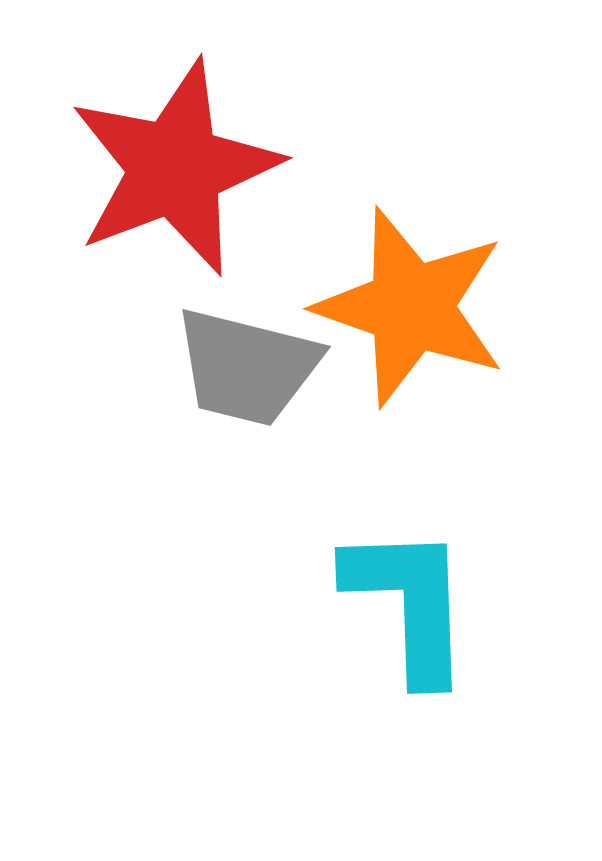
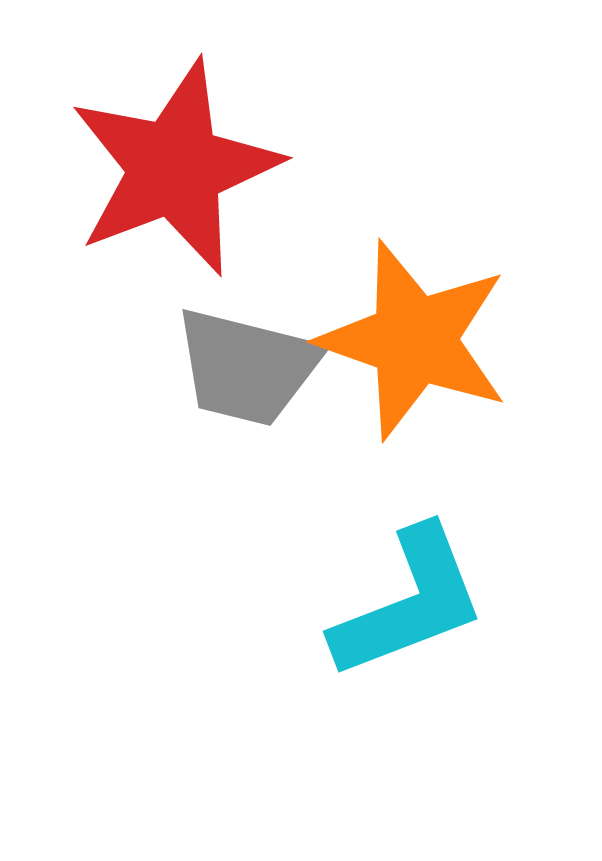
orange star: moved 3 px right, 33 px down
cyan L-shape: rotated 71 degrees clockwise
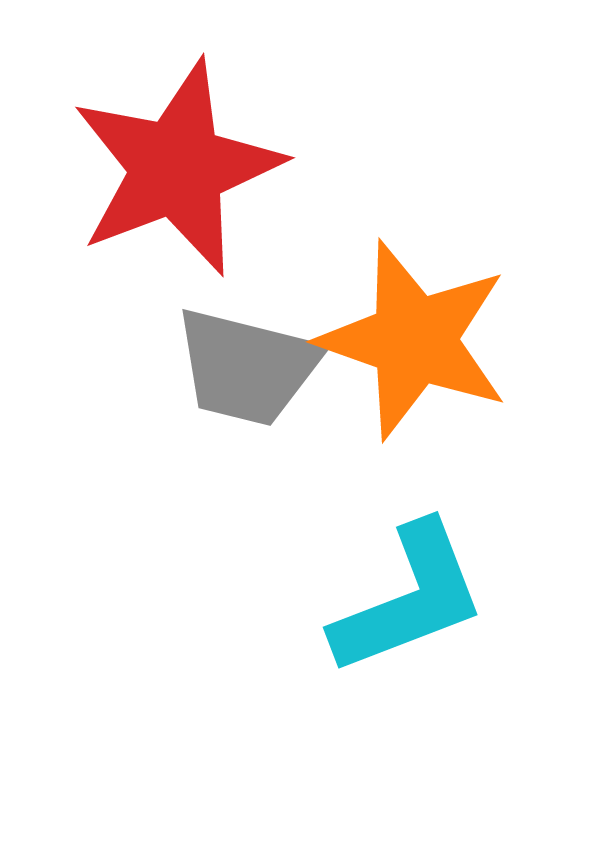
red star: moved 2 px right
cyan L-shape: moved 4 px up
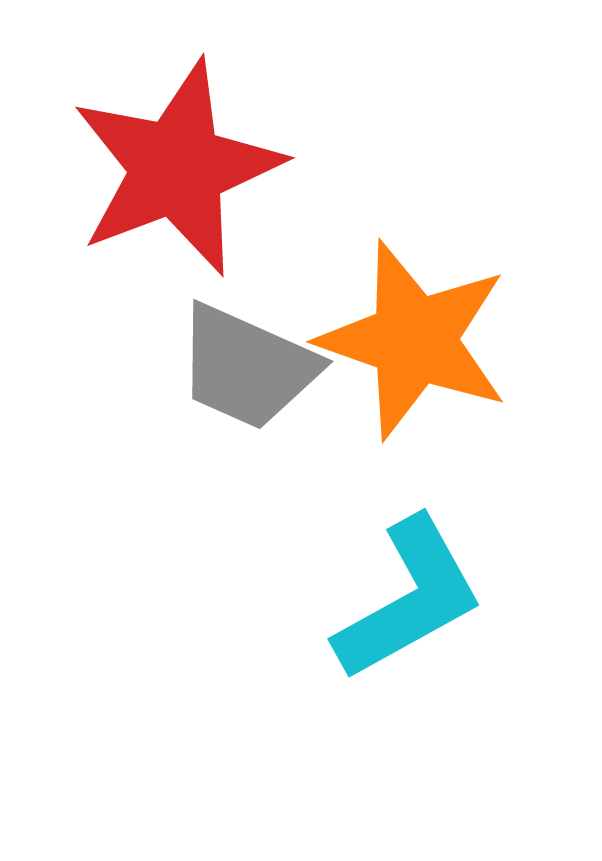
gray trapezoid: rotated 10 degrees clockwise
cyan L-shape: rotated 8 degrees counterclockwise
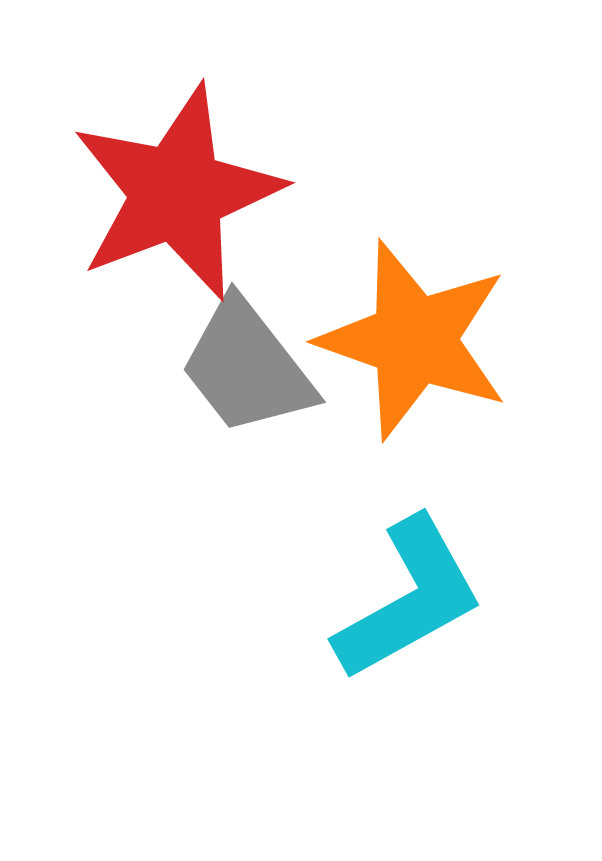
red star: moved 25 px down
gray trapezoid: rotated 28 degrees clockwise
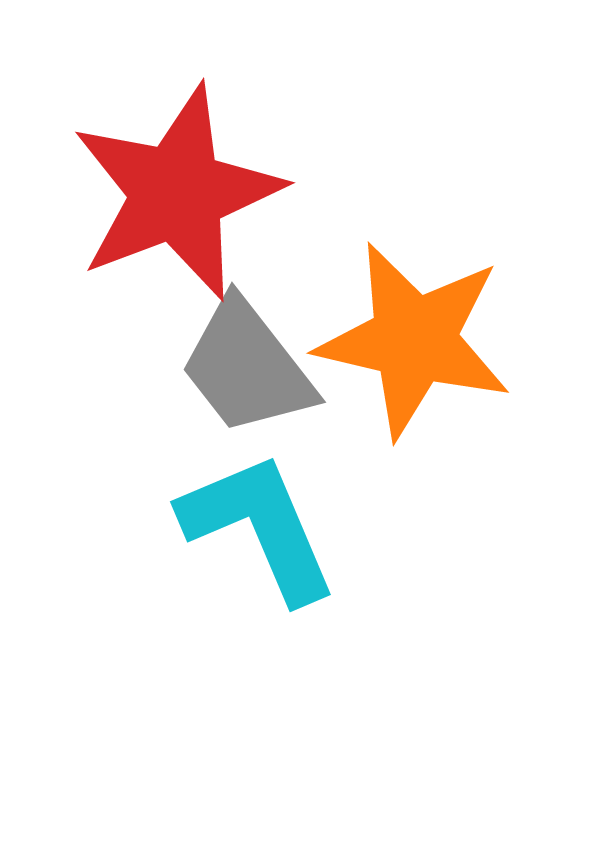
orange star: rotated 6 degrees counterclockwise
cyan L-shape: moved 150 px left, 72 px up; rotated 84 degrees counterclockwise
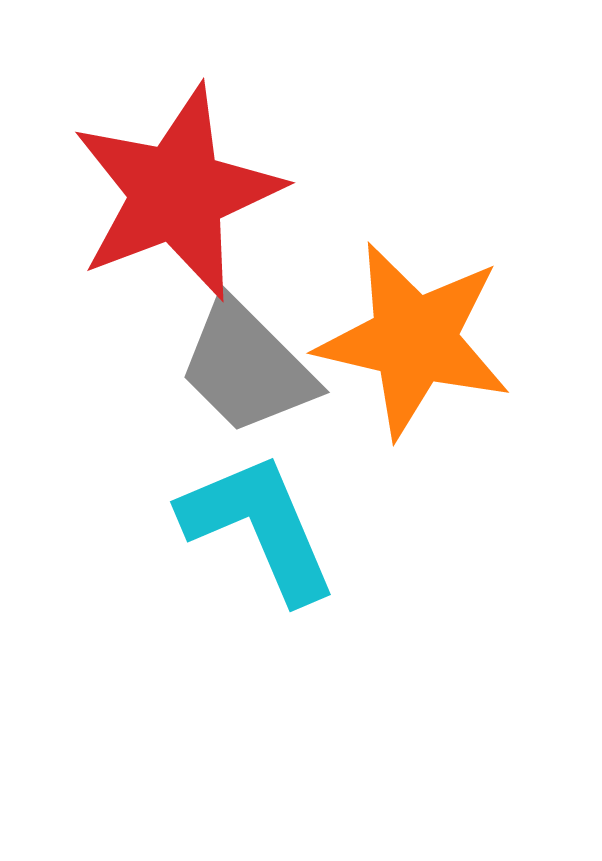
gray trapezoid: rotated 7 degrees counterclockwise
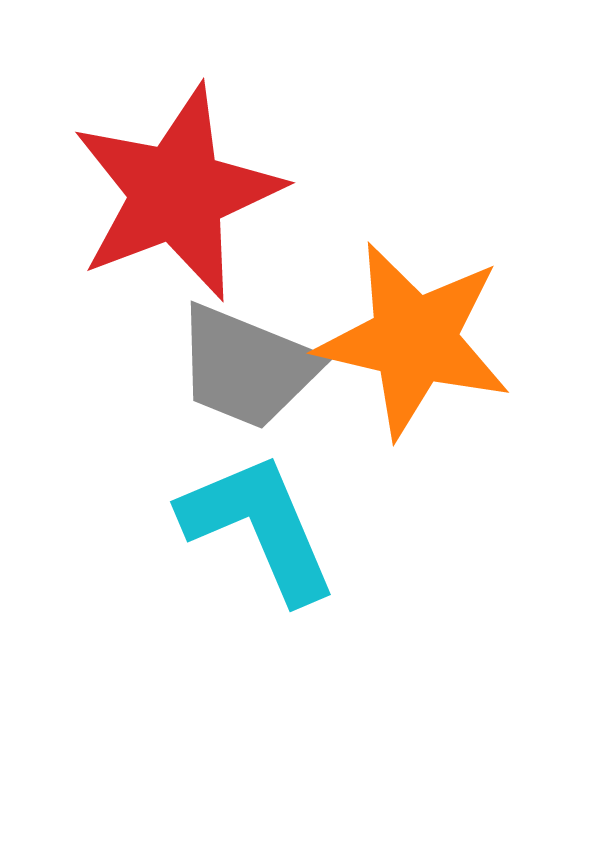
gray trapezoid: rotated 23 degrees counterclockwise
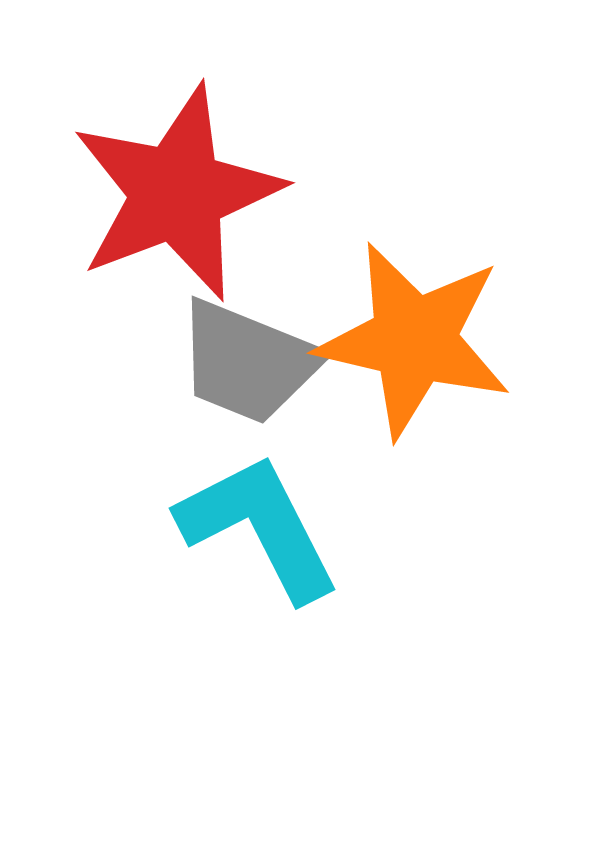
gray trapezoid: moved 1 px right, 5 px up
cyan L-shape: rotated 4 degrees counterclockwise
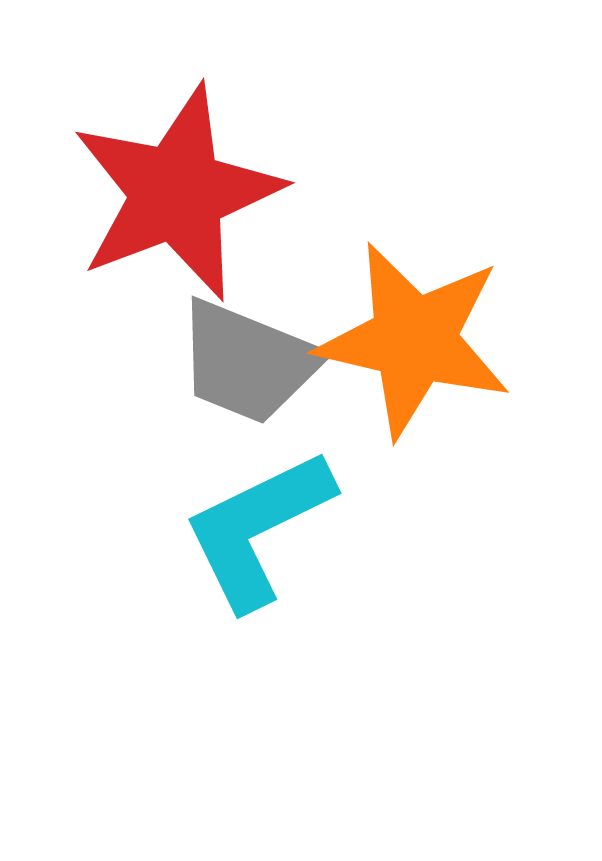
cyan L-shape: moved 1 px left, 2 px down; rotated 89 degrees counterclockwise
